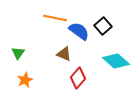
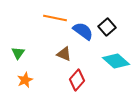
black square: moved 4 px right, 1 px down
blue semicircle: moved 4 px right
red diamond: moved 1 px left, 2 px down
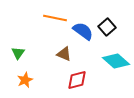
red diamond: rotated 35 degrees clockwise
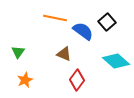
black square: moved 5 px up
green triangle: moved 1 px up
red diamond: rotated 40 degrees counterclockwise
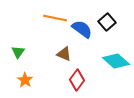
blue semicircle: moved 1 px left, 2 px up
orange star: rotated 14 degrees counterclockwise
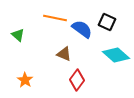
black square: rotated 24 degrees counterclockwise
green triangle: moved 17 px up; rotated 24 degrees counterclockwise
cyan diamond: moved 6 px up
